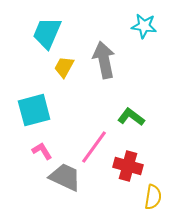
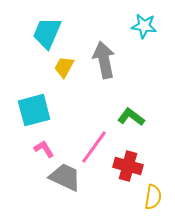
pink L-shape: moved 2 px right, 2 px up
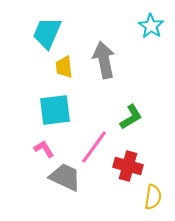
cyan star: moved 7 px right; rotated 25 degrees clockwise
yellow trapezoid: rotated 35 degrees counterclockwise
cyan square: moved 21 px right; rotated 8 degrees clockwise
green L-shape: rotated 112 degrees clockwise
